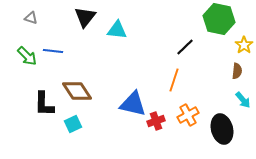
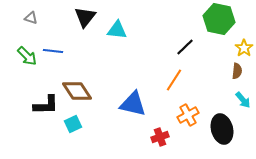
yellow star: moved 3 px down
orange line: rotated 15 degrees clockwise
black L-shape: moved 2 px right, 1 px down; rotated 92 degrees counterclockwise
red cross: moved 4 px right, 16 px down
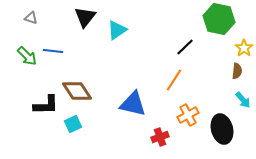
cyan triangle: rotated 40 degrees counterclockwise
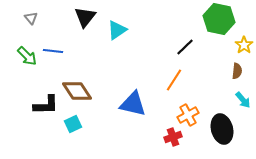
gray triangle: rotated 32 degrees clockwise
yellow star: moved 3 px up
red cross: moved 13 px right
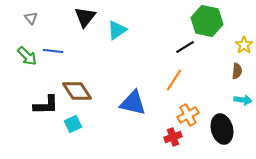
green hexagon: moved 12 px left, 2 px down
black line: rotated 12 degrees clockwise
cyan arrow: rotated 42 degrees counterclockwise
blue triangle: moved 1 px up
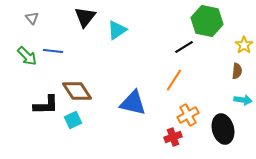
gray triangle: moved 1 px right
black line: moved 1 px left
cyan square: moved 4 px up
black ellipse: moved 1 px right
